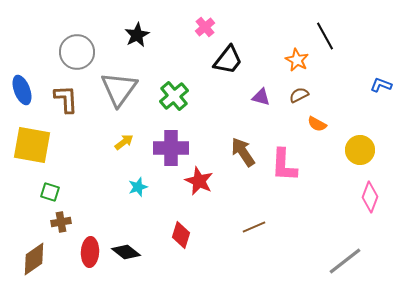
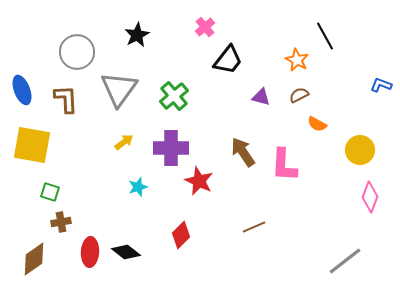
red diamond: rotated 28 degrees clockwise
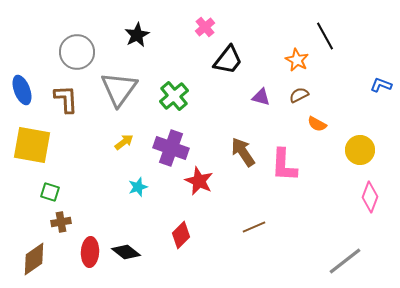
purple cross: rotated 20 degrees clockwise
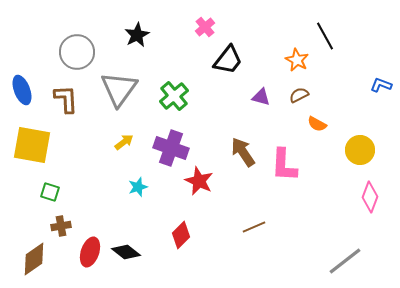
brown cross: moved 4 px down
red ellipse: rotated 16 degrees clockwise
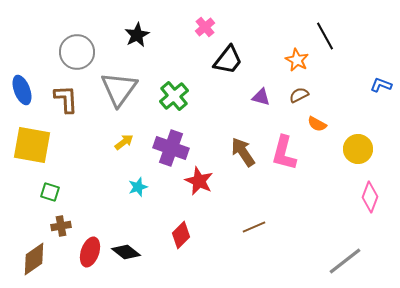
yellow circle: moved 2 px left, 1 px up
pink L-shape: moved 12 px up; rotated 12 degrees clockwise
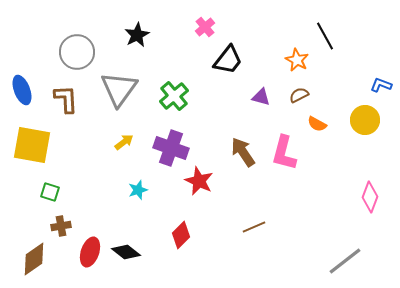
yellow circle: moved 7 px right, 29 px up
cyan star: moved 3 px down
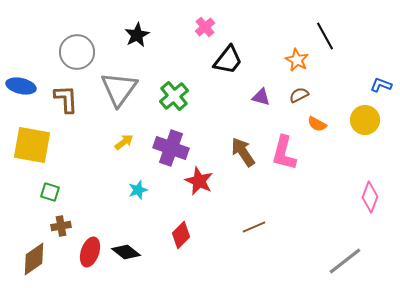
blue ellipse: moved 1 px left, 4 px up; rotated 56 degrees counterclockwise
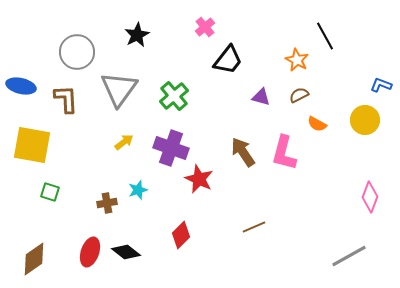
red star: moved 2 px up
brown cross: moved 46 px right, 23 px up
gray line: moved 4 px right, 5 px up; rotated 9 degrees clockwise
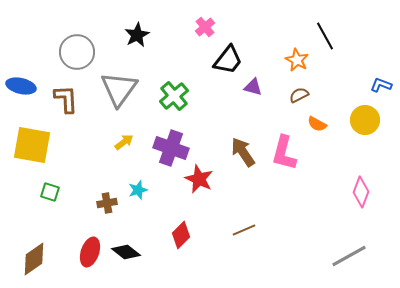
purple triangle: moved 8 px left, 10 px up
pink diamond: moved 9 px left, 5 px up
brown line: moved 10 px left, 3 px down
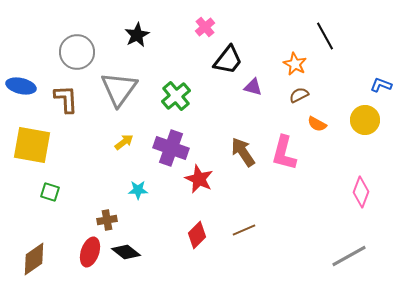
orange star: moved 2 px left, 4 px down
green cross: moved 2 px right
cyan star: rotated 18 degrees clockwise
brown cross: moved 17 px down
red diamond: moved 16 px right
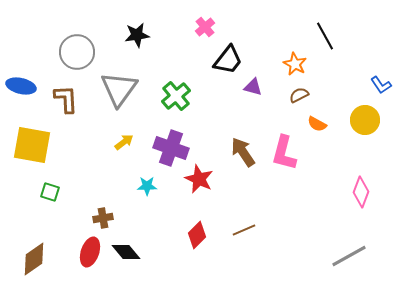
black star: rotated 20 degrees clockwise
blue L-shape: rotated 145 degrees counterclockwise
cyan star: moved 9 px right, 4 px up
brown cross: moved 4 px left, 2 px up
black diamond: rotated 12 degrees clockwise
